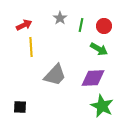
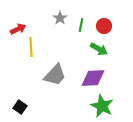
red arrow: moved 6 px left, 4 px down
black square: rotated 32 degrees clockwise
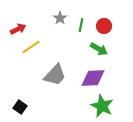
yellow line: rotated 60 degrees clockwise
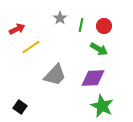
red arrow: moved 1 px left
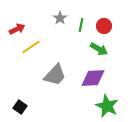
green star: moved 5 px right
